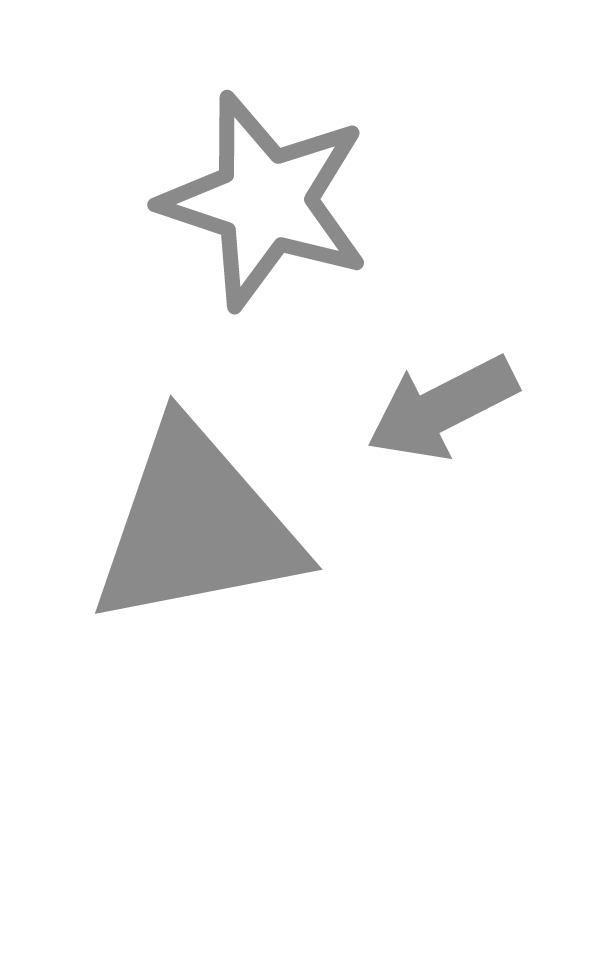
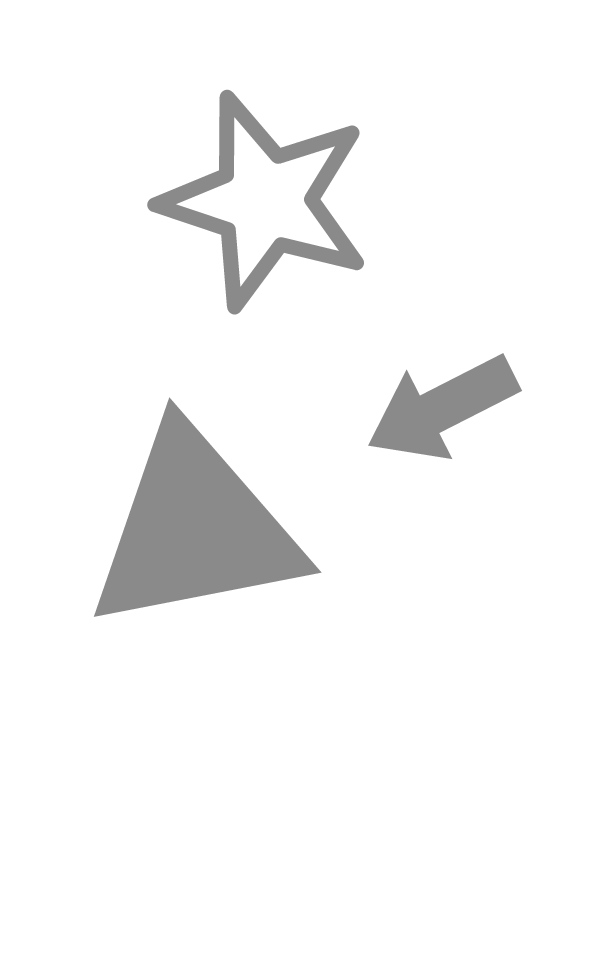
gray triangle: moved 1 px left, 3 px down
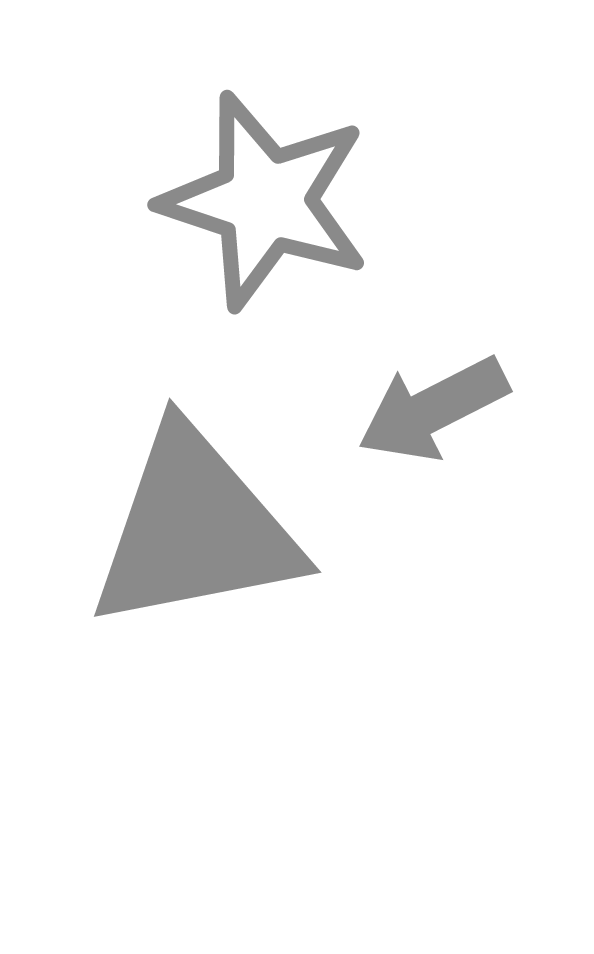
gray arrow: moved 9 px left, 1 px down
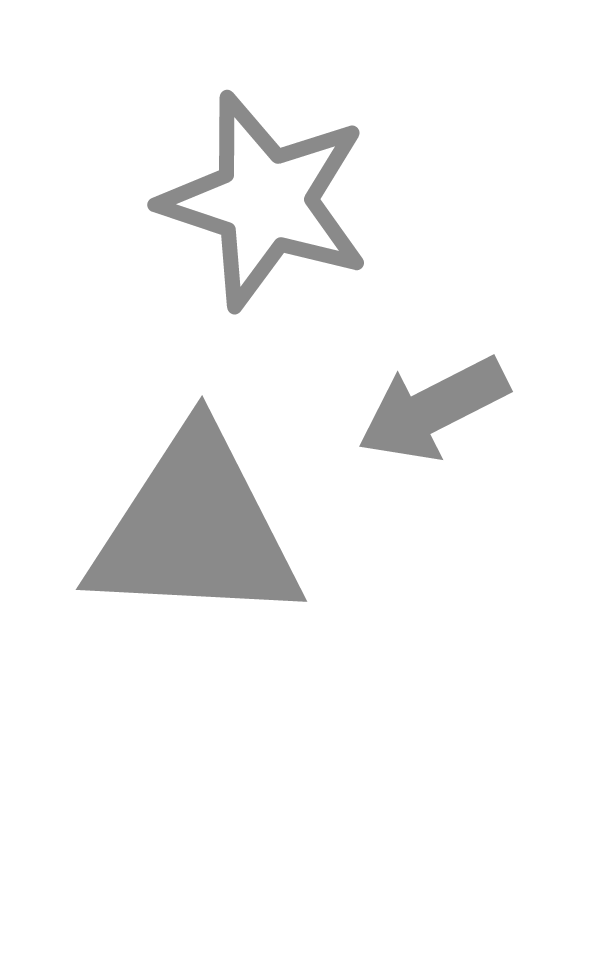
gray triangle: rotated 14 degrees clockwise
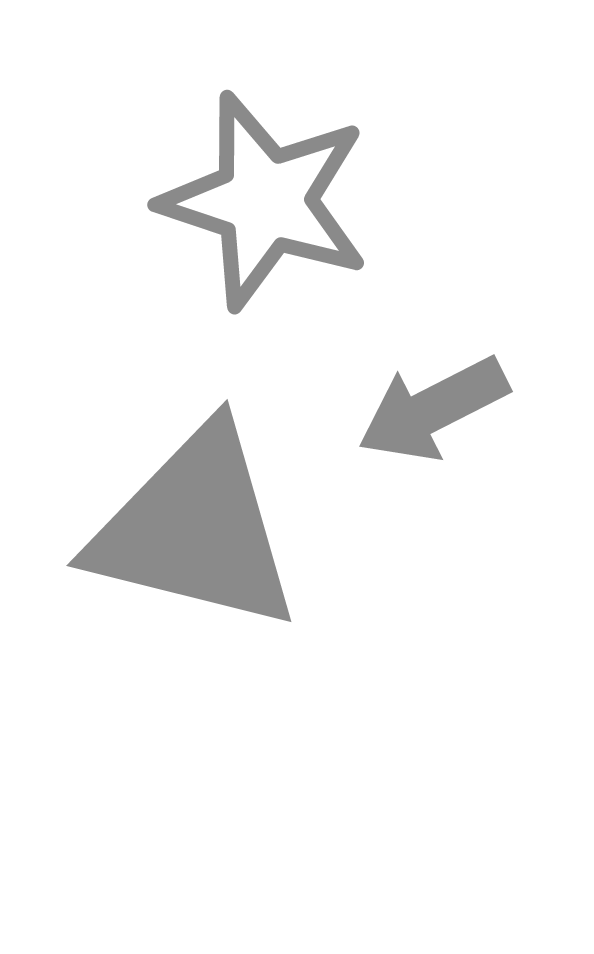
gray triangle: rotated 11 degrees clockwise
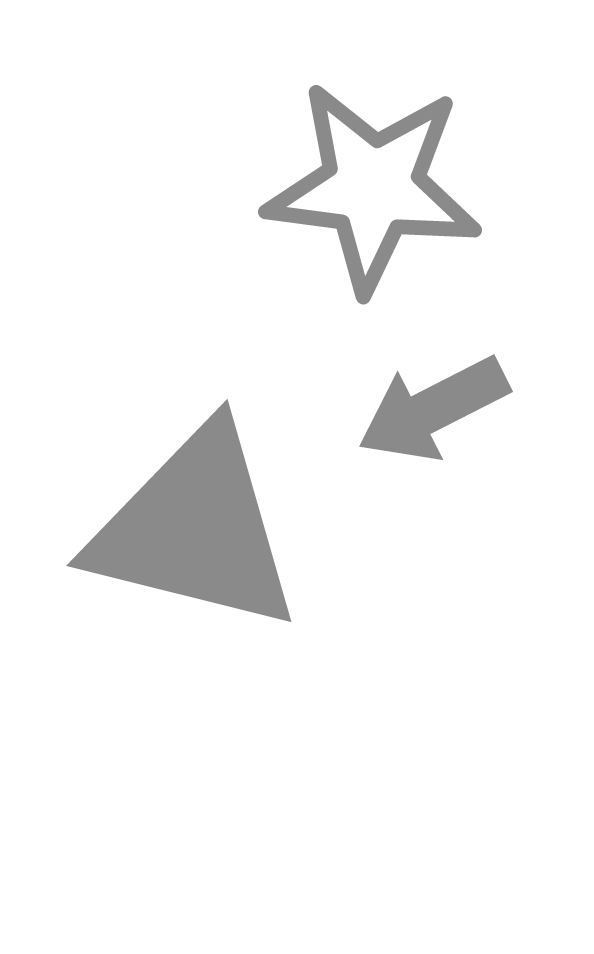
gray star: moved 108 px right, 14 px up; rotated 11 degrees counterclockwise
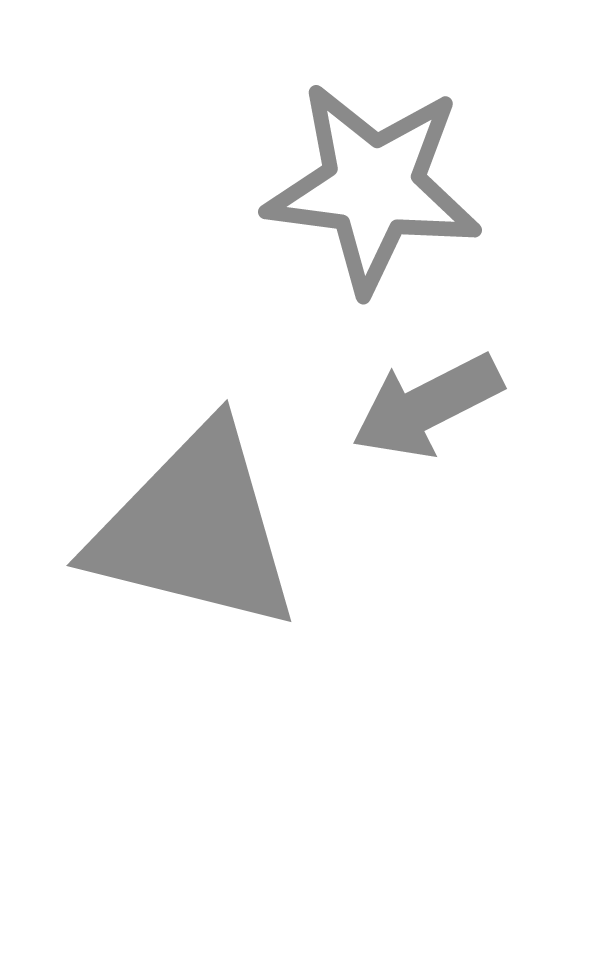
gray arrow: moved 6 px left, 3 px up
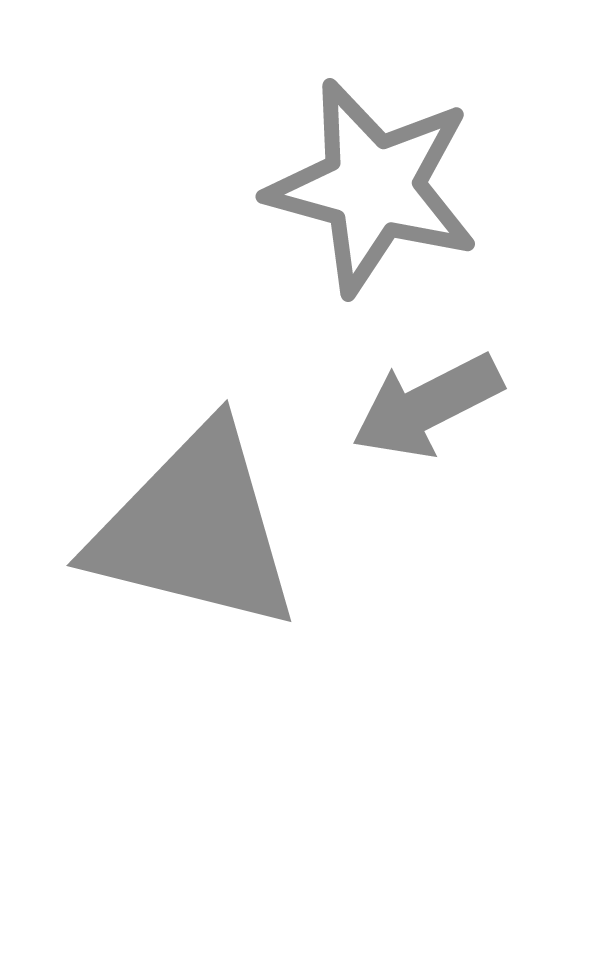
gray star: rotated 8 degrees clockwise
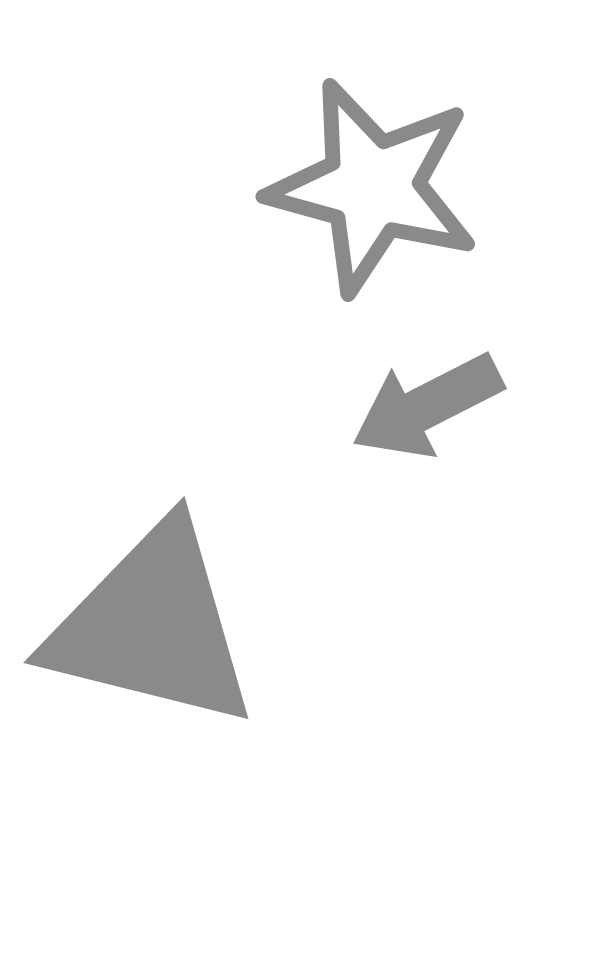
gray triangle: moved 43 px left, 97 px down
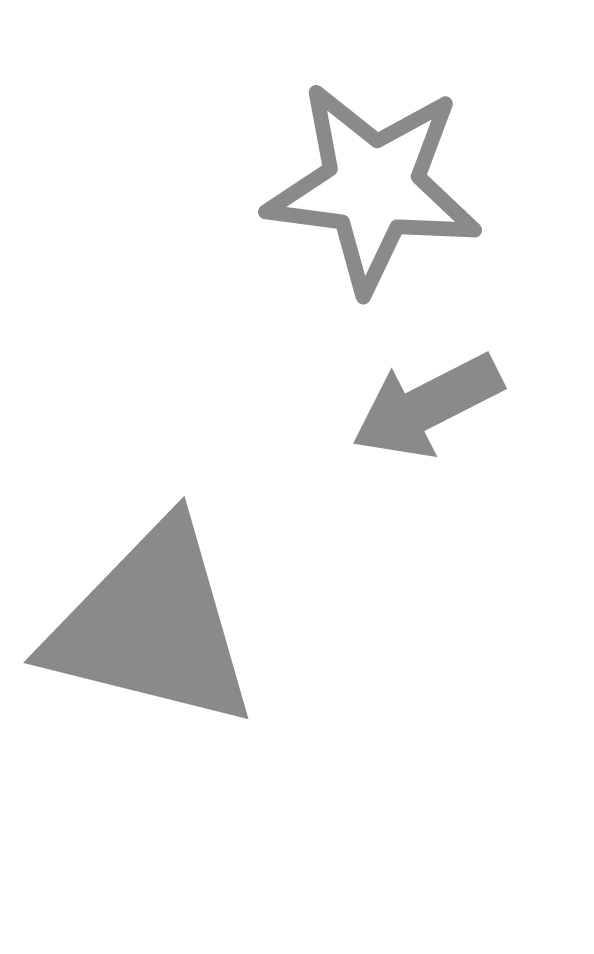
gray star: rotated 8 degrees counterclockwise
